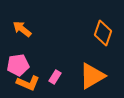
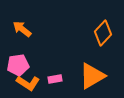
orange diamond: rotated 25 degrees clockwise
pink rectangle: moved 2 px down; rotated 48 degrees clockwise
orange L-shape: rotated 10 degrees clockwise
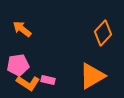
pink rectangle: moved 7 px left, 1 px down; rotated 24 degrees clockwise
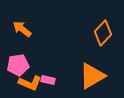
orange L-shape: moved 2 px right; rotated 10 degrees counterclockwise
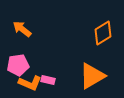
orange diamond: rotated 15 degrees clockwise
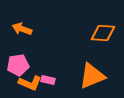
orange arrow: rotated 18 degrees counterclockwise
orange diamond: rotated 35 degrees clockwise
orange triangle: rotated 8 degrees clockwise
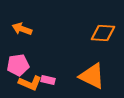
orange triangle: rotated 48 degrees clockwise
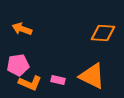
pink rectangle: moved 10 px right
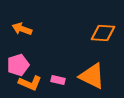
pink pentagon: rotated 10 degrees counterclockwise
